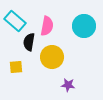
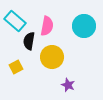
black semicircle: moved 1 px up
yellow square: rotated 24 degrees counterclockwise
purple star: rotated 16 degrees clockwise
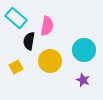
cyan rectangle: moved 1 px right, 3 px up
cyan circle: moved 24 px down
yellow circle: moved 2 px left, 4 px down
purple star: moved 15 px right, 5 px up
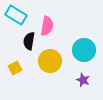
cyan rectangle: moved 3 px up; rotated 10 degrees counterclockwise
yellow square: moved 1 px left, 1 px down
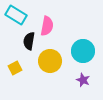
cyan circle: moved 1 px left, 1 px down
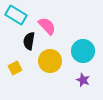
pink semicircle: rotated 54 degrees counterclockwise
